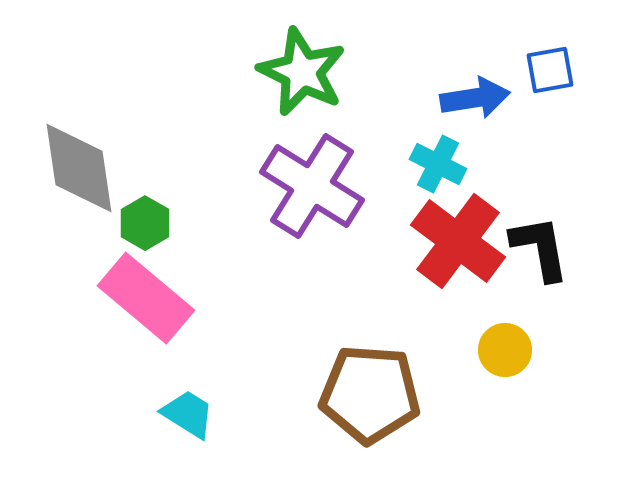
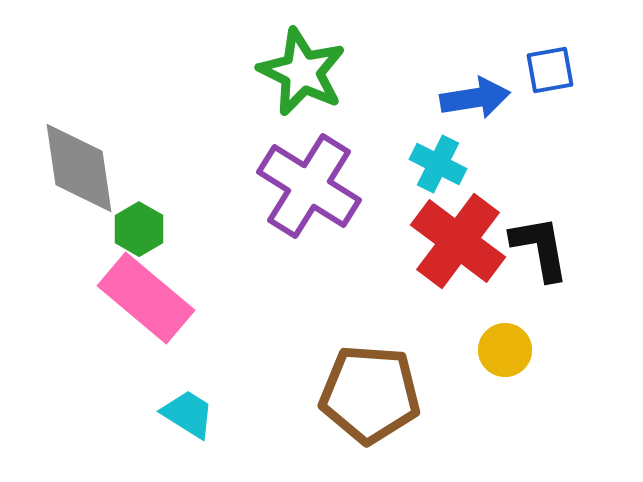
purple cross: moved 3 px left
green hexagon: moved 6 px left, 6 px down
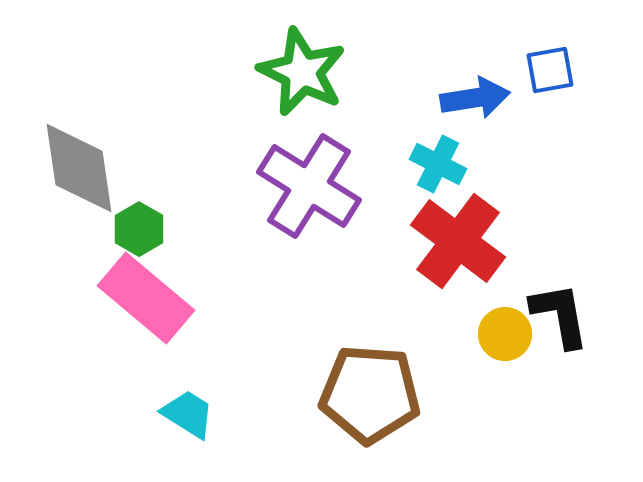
black L-shape: moved 20 px right, 67 px down
yellow circle: moved 16 px up
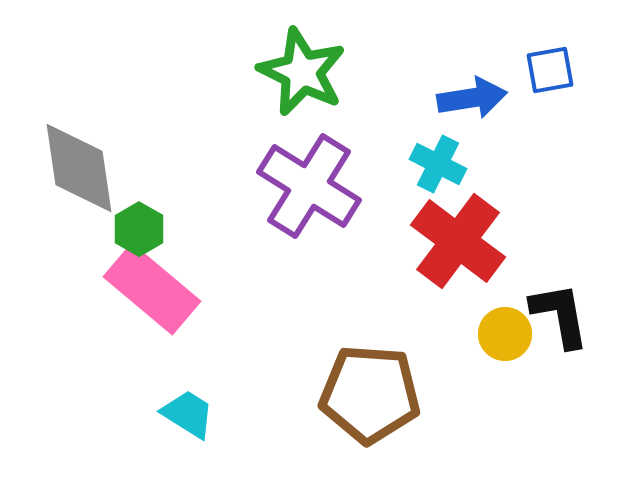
blue arrow: moved 3 px left
pink rectangle: moved 6 px right, 9 px up
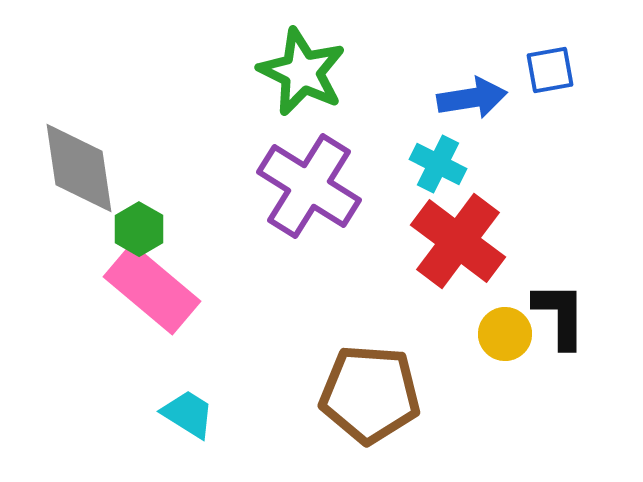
black L-shape: rotated 10 degrees clockwise
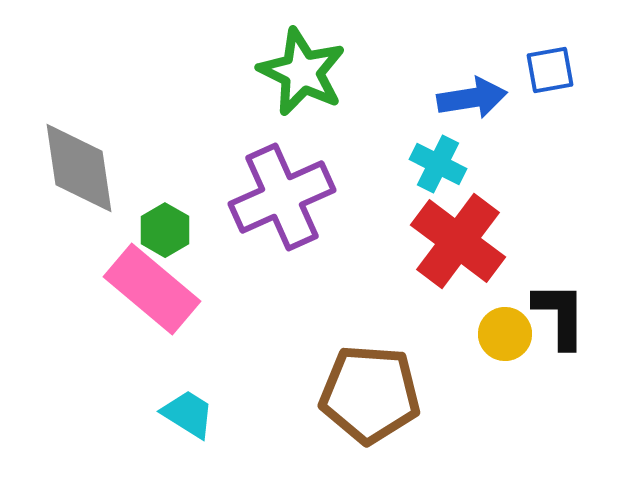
purple cross: moved 27 px left, 11 px down; rotated 34 degrees clockwise
green hexagon: moved 26 px right, 1 px down
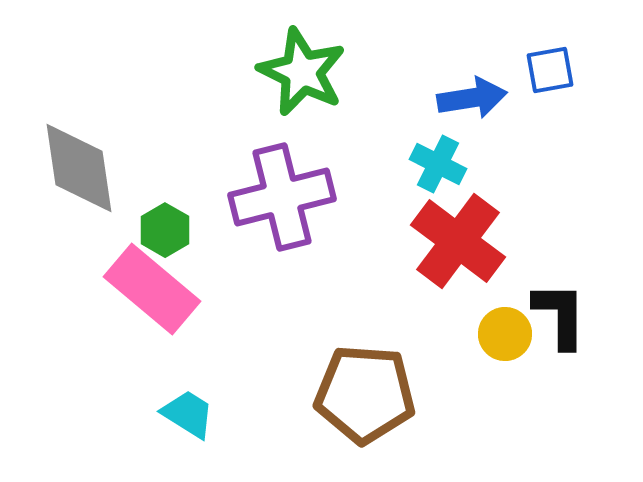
purple cross: rotated 10 degrees clockwise
brown pentagon: moved 5 px left
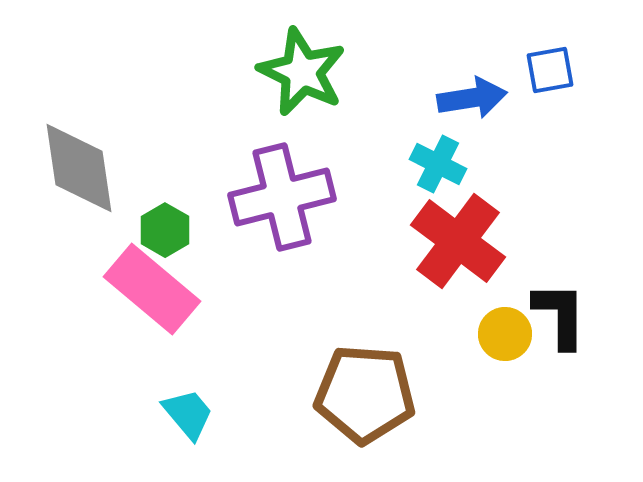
cyan trapezoid: rotated 18 degrees clockwise
